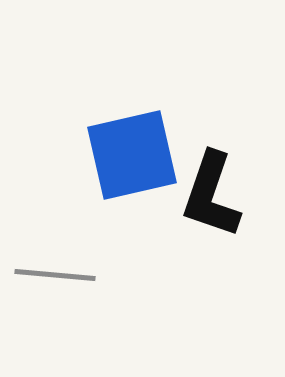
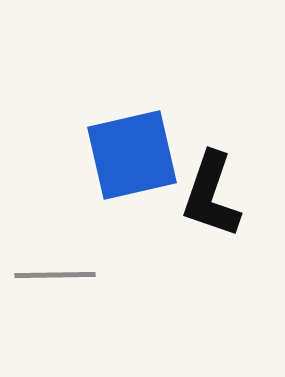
gray line: rotated 6 degrees counterclockwise
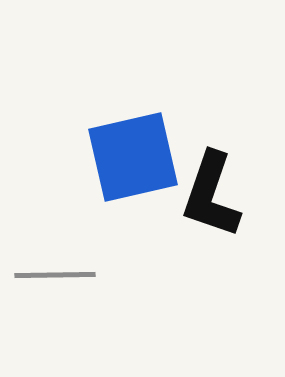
blue square: moved 1 px right, 2 px down
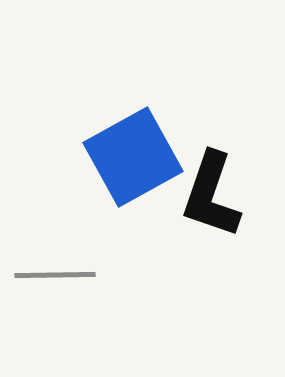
blue square: rotated 16 degrees counterclockwise
